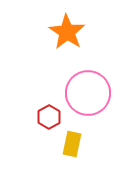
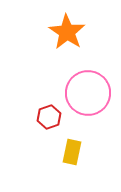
red hexagon: rotated 10 degrees clockwise
yellow rectangle: moved 8 px down
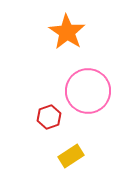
pink circle: moved 2 px up
yellow rectangle: moved 1 px left, 4 px down; rotated 45 degrees clockwise
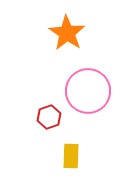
orange star: moved 1 px down
yellow rectangle: rotated 55 degrees counterclockwise
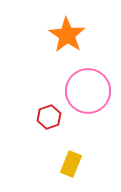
orange star: moved 2 px down
yellow rectangle: moved 8 px down; rotated 20 degrees clockwise
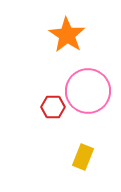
red hexagon: moved 4 px right, 10 px up; rotated 20 degrees clockwise
yellow rectangle: moved 12 px right, 7 px up
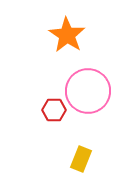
red hexagon: moved 1 px right, 3 px down
yellow rectangle: moved 2 px left, 2 px down
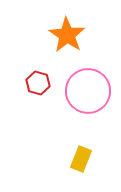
red hexagon: moved 16 px left, 27 px up; rotated 15 degrees clockwise
